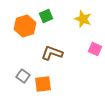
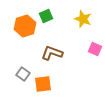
gray square: moved 2 px up
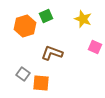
pink square: moved 2 px up
orange square: moved 2 px left, 1 px up; rotated 12 degrees clockwise
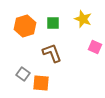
green square: moved 7 px right, 7 px down; rotated 24 degrees clockwise
brown L-shape: rotated 50 degrees clockwise
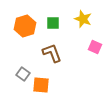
orange square: moved 2 px down
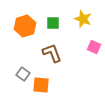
pink square: moved 1 px left
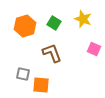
green square: moved 1 px right; rotated 32 degrees clockwise
pink square: moved 2 px down
gray square: rotated 24 degrees counterclockwise
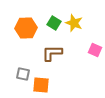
yellow star: moved 9 px left, 4 px down
orange hexagon: moved 1 px right, 2 px down; rotated 15 degrees clockwise
pink square: moved 1 px right, 1 px down
brown L-shape: rotated 70 degrees counterclockwise
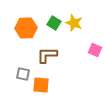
brown L-shape: moved 5 px left, 2 px down
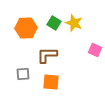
gray square: rotated 16 degrees counterclockwise
orange square: moved 10 px right, 3 px up
